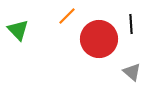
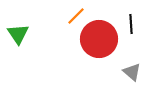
orange line: moved 9 px right
green triangle: moved 4 px down; rotated 10 degrees clockwise
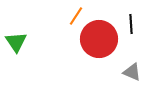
orange line: rotated 12 degrees counterclockwise
green triangle: moved 2 px left, 8 px down
gray triangle: rotated 18 degrees counterclockwise
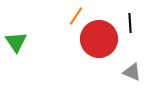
black line: moved 1 px left, 1 px up
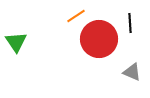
orange line: rotated 24 degrees clockwise
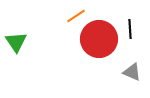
black line: moved 6 px down
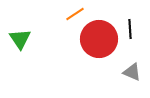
orange line: moved 1 px left, 2 px up
green triangle: moved 4 px right, 3 px up
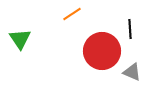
orange line: moved 3 px left
red circle: moved 3 px right, 12 px down
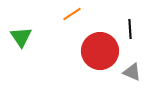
green triangle: moved 1 px right, 2 px up
red circle: moved 2 px left
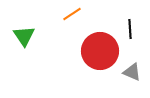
green triangle: moved 3 px right, 1 px up
